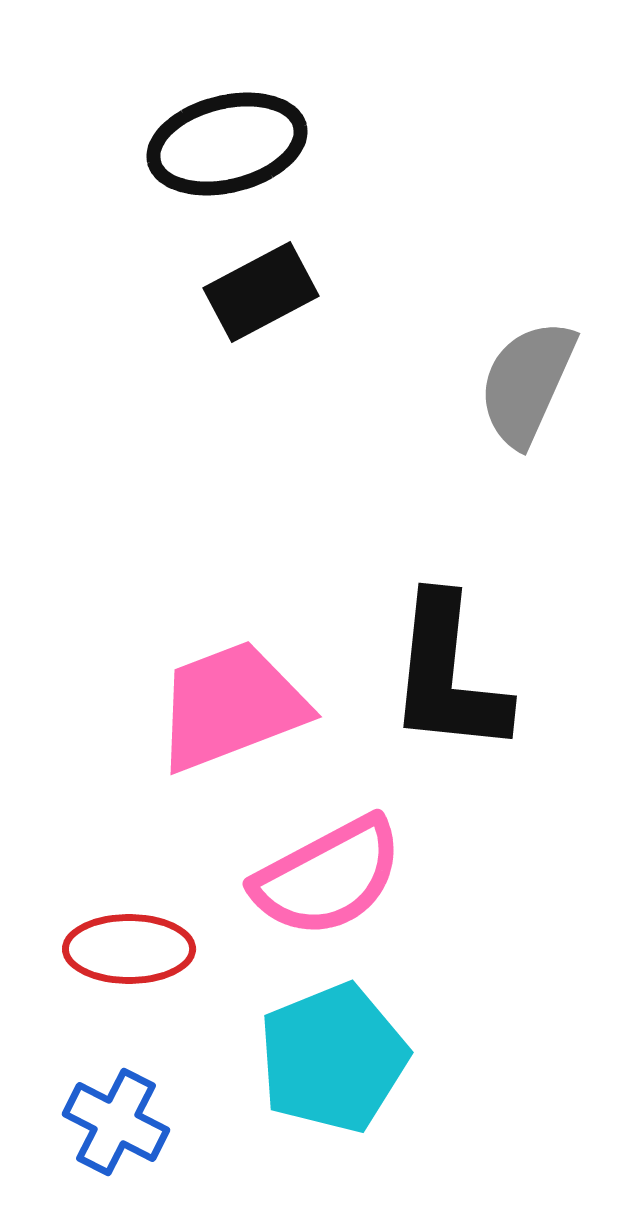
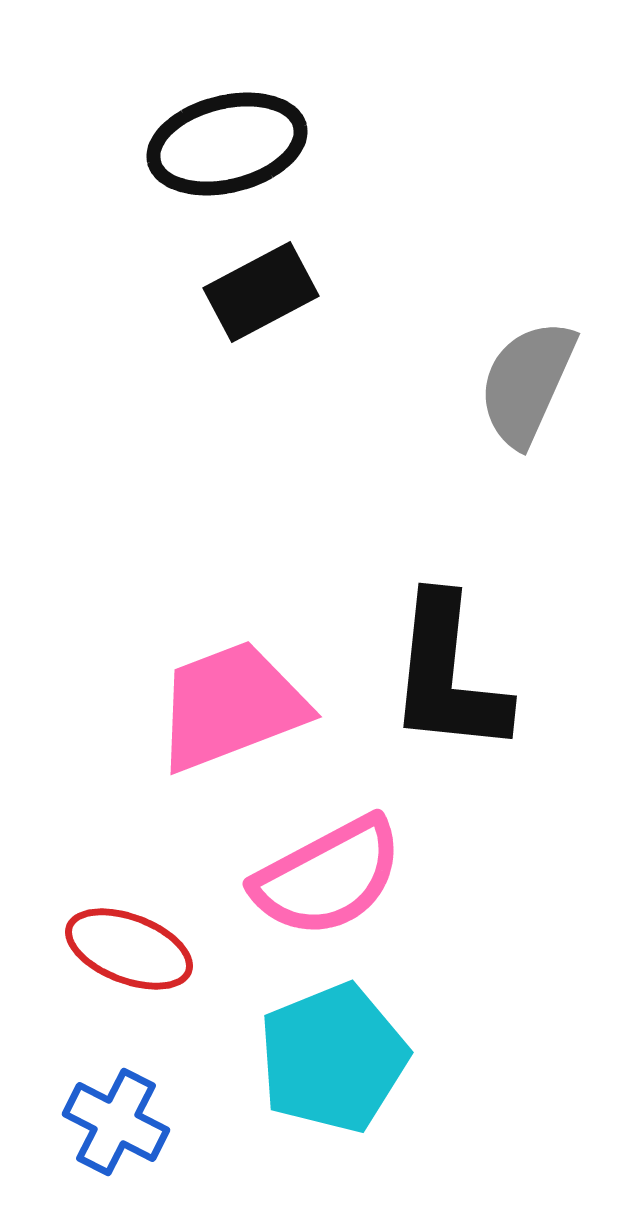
red ellipse: rotated 21 degrees clockwise
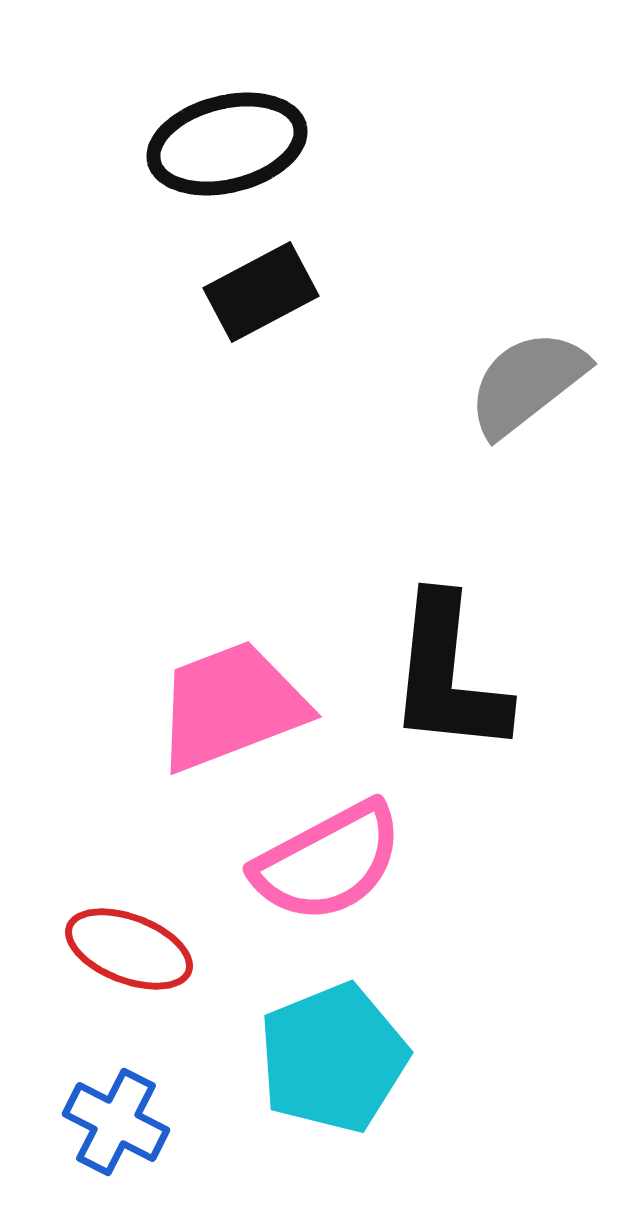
gray semicircle: rotated 28 degrees clockwise
pink semicircle: moved 15 px up
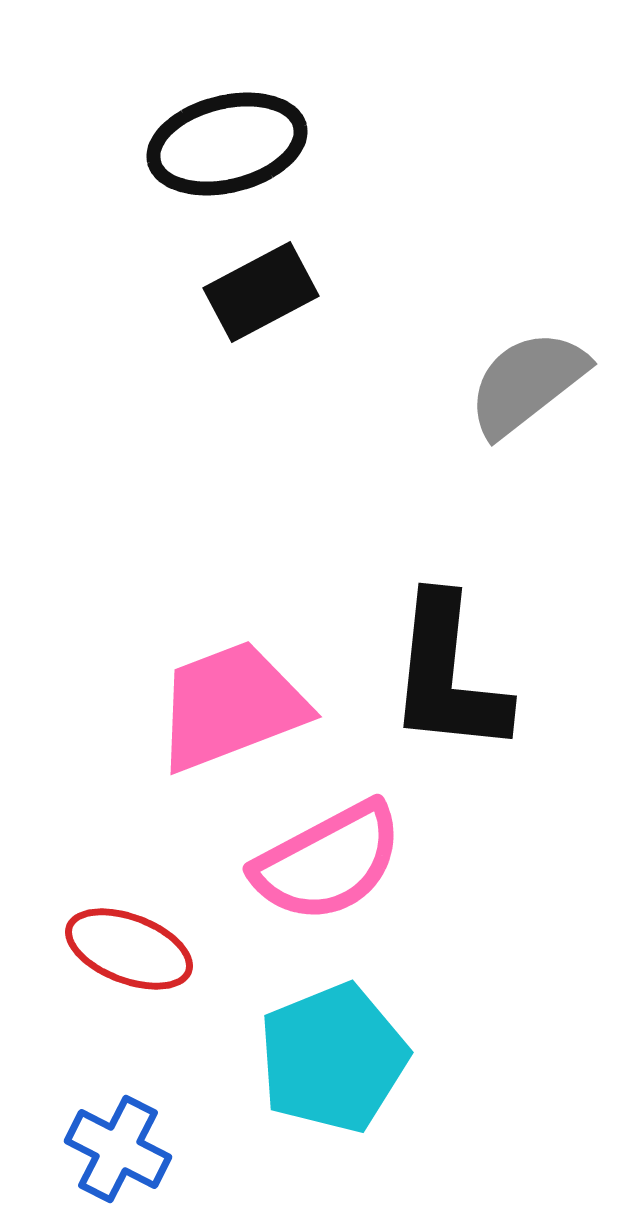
blue cross: moved 2 px right, 27 px down
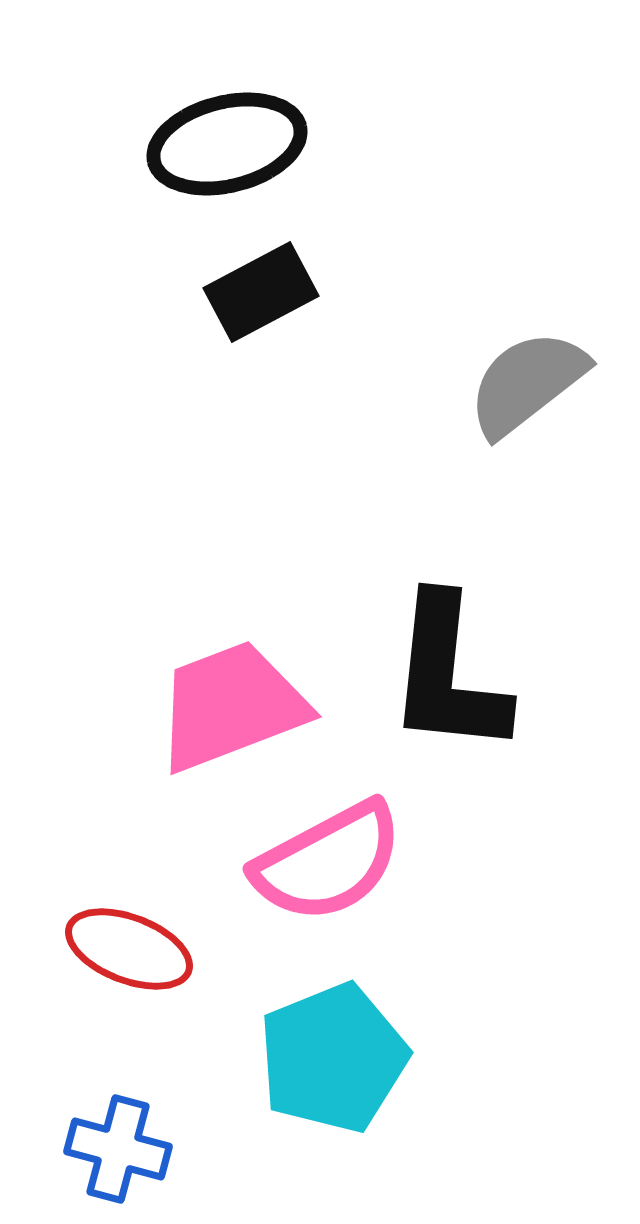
blue cross: rotated 12 degrees counterclockwise
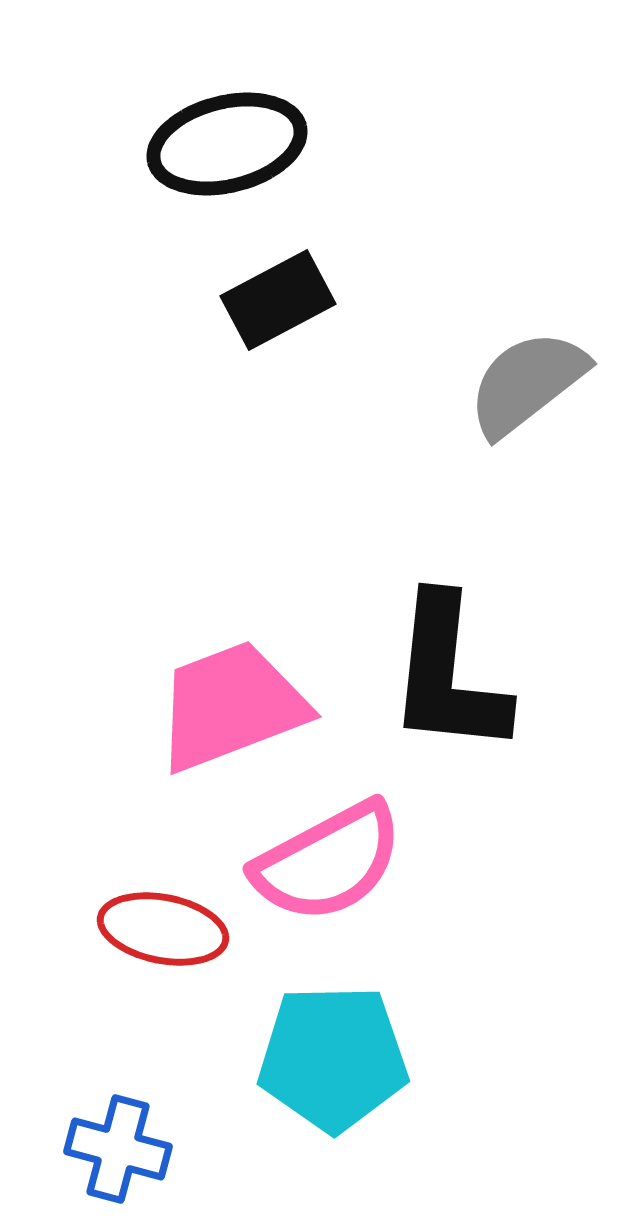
black rectangle: moved 17 px right, 8 px down
red ellipse: moved 34 px right, 20 px up; rotated 10 degrees counterclockwise
cyan pentagon: rotated 21 degrees clockwise
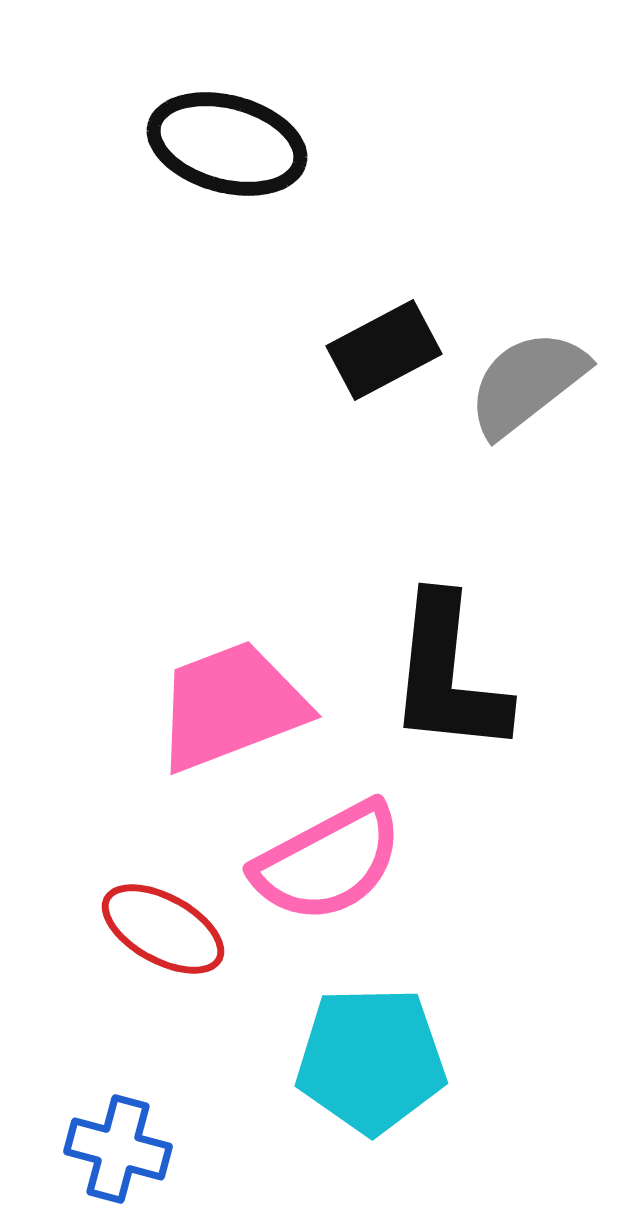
black ellipse: rotated 29 degrees clockwise
black rectangle: moved 106 px right, 50 px down
red ellipse: rotated 18 degrees clockwise
cyan pentagon: moved 38 px right, 2 px down
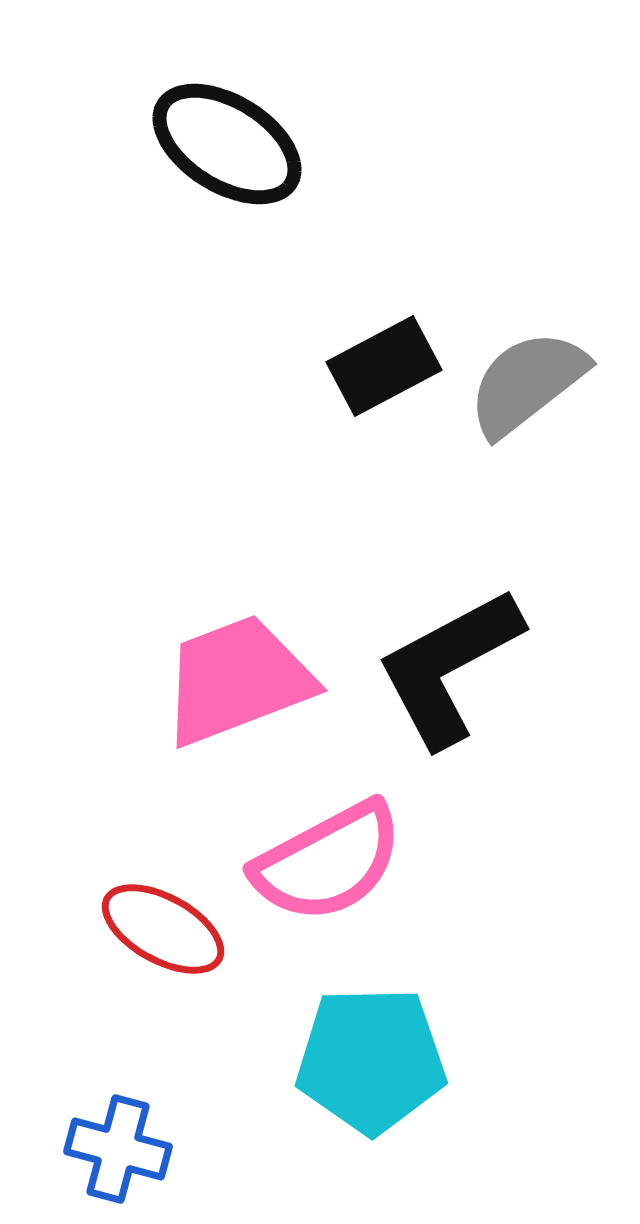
black ellipse: rotated 17 degrees clockwise
black rectangle: moved 16 px down
black L-shape: moved 1 px right, 8 px up; rotated 56 degrees clockwise
pink trapezoid: moved 6 px right, 26 px up
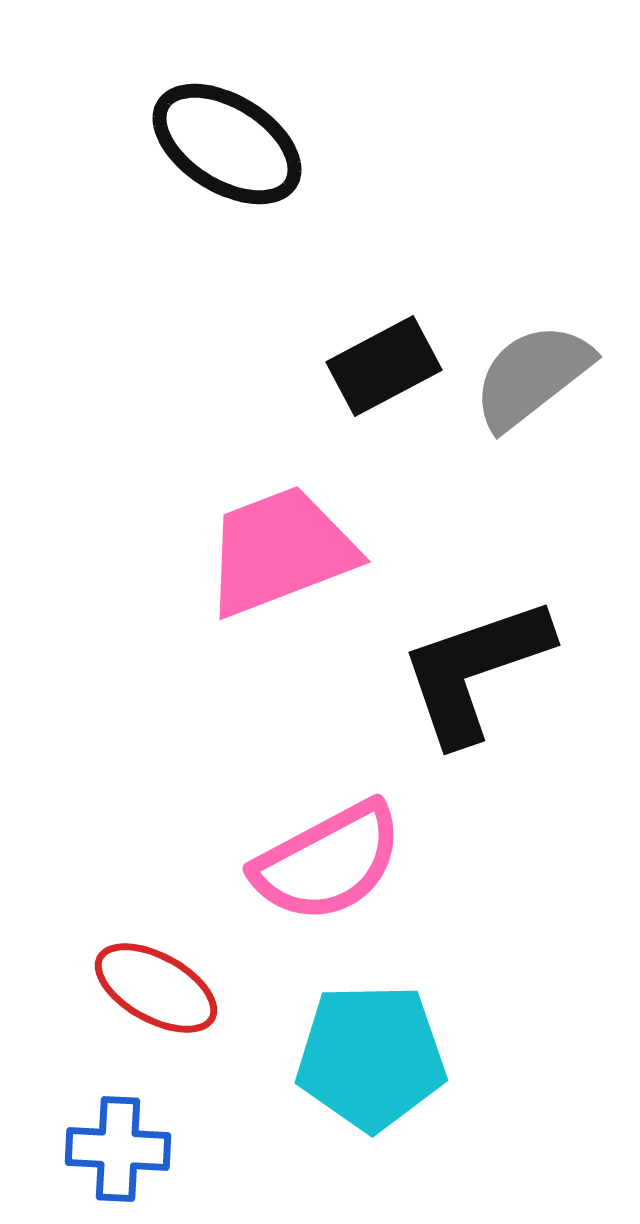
gray semicircle: moved 5 px right, 7 px up
black L-shape: moved 26 px right, 3 px down; rotated 9 degrees clockwise
pink trapezoid: moved 43 px right, 129 px up
red ellipse: moved 7 px left, 59 px down
cyan pentagon: moved 3 px up
blue cross: rotated 12 degrees counterclockwise
